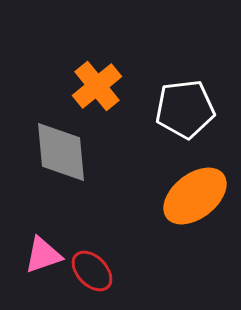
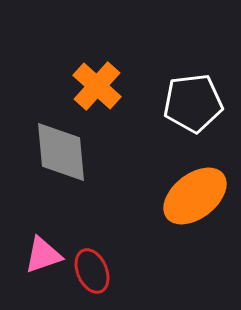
orange cross: rotated 9 degrees counterclockwise
white pentagon: moved 8 px right, 6 px up
red ellipse: rotated 21 degrees clockwise
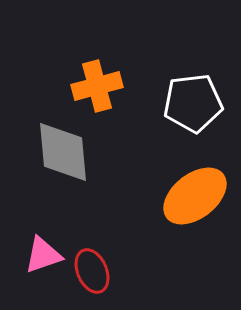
orange cross: rotated 33 degrees clockwise
gray diamond: moved 2 px right
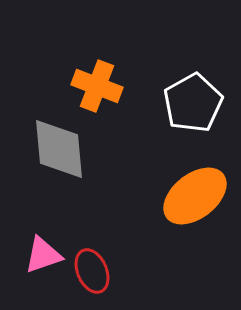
orange cross: rotated 36 degrees clockwise
white pentagon: rotated 22 degrees counterclockwise
gray diamond: moved 4 px left, 3 px up
